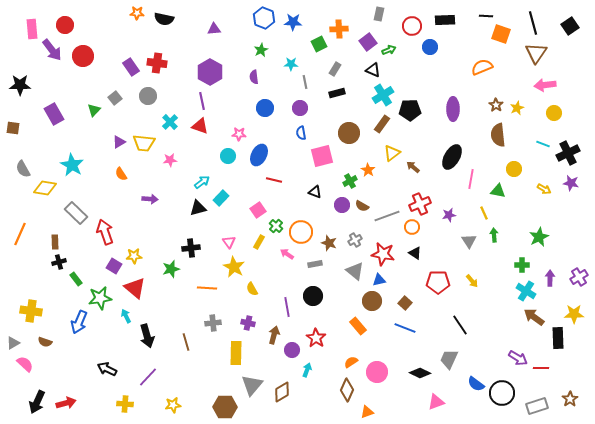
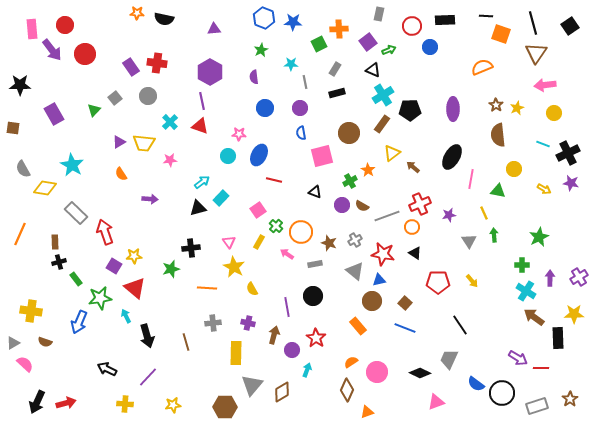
red circle at (83, 56): moved 2 px right, 2 px up
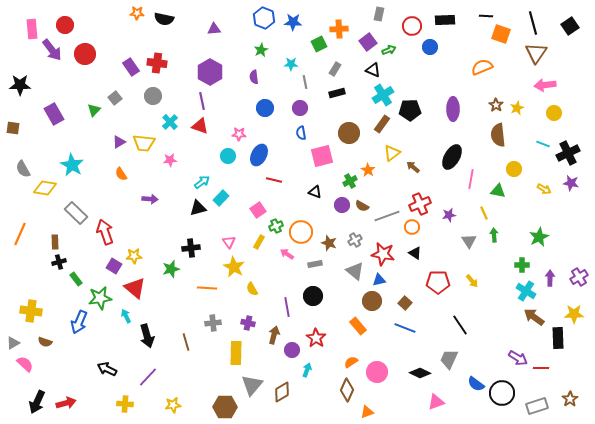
gray circle at (148, 96): moved 5 px right
green cross at (276, 226): rotated 24 degrees clockwise
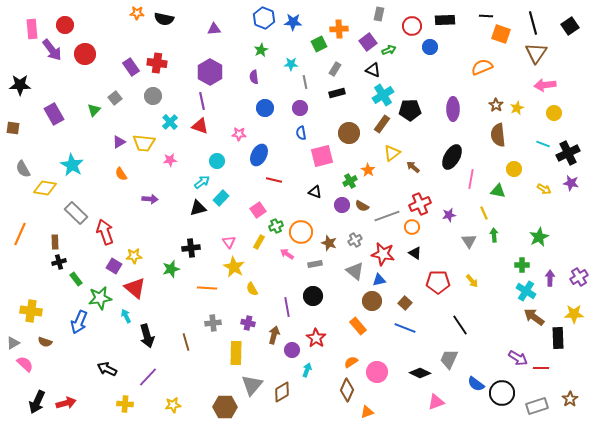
cyan circle at (228, 156): moved 11 px left, 5 px down
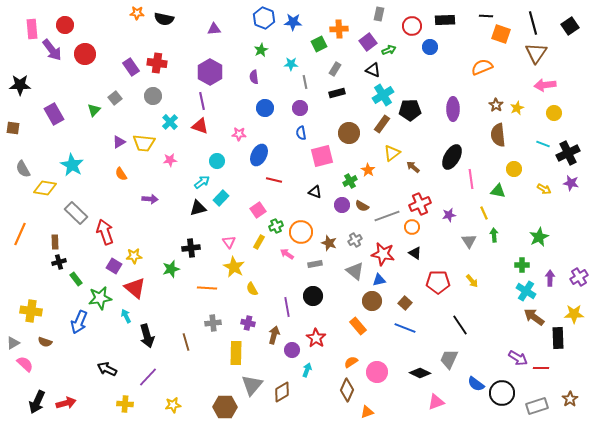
pink line at (471, 179): rotated 18 degrees counterclockwise
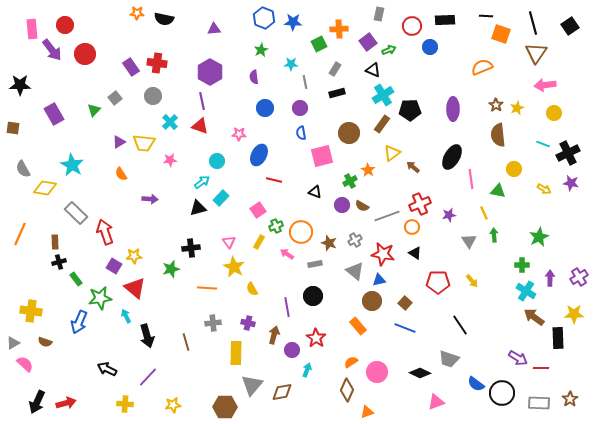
gray trapezoid at (449, 359): rotated 95 degrees counterclockwise
brown diamond at (282, 392): rotated 20 degrees clockwise
gray rectangle at (537, 406): moved 2 px right, 3 px up; rotated 20 degrees clockwise
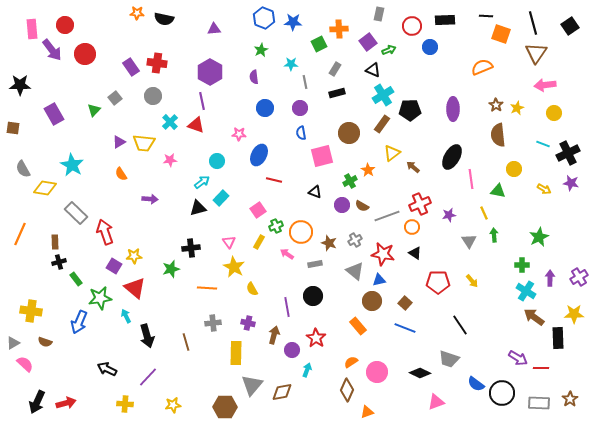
red triangle at (200, 126): moved 4 px left, 1 px up
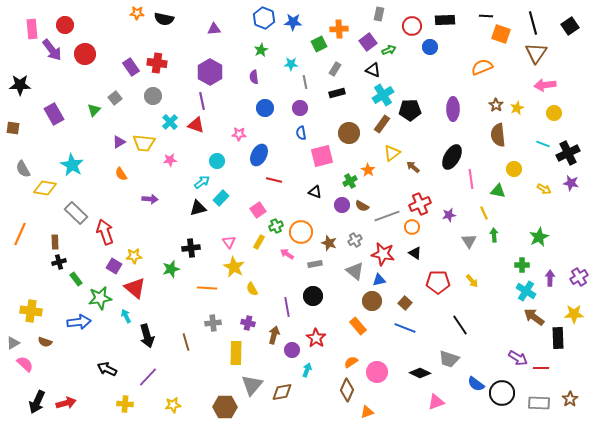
blue arrow at (79, 322): rotated 120 degrees counterclockwise
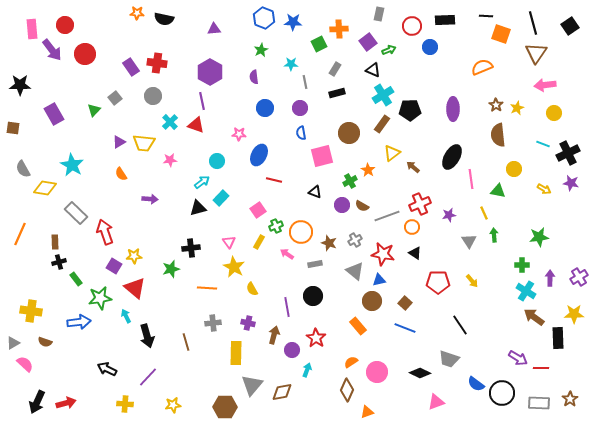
green star at (539, 237): rotated 18 degrees clockwise
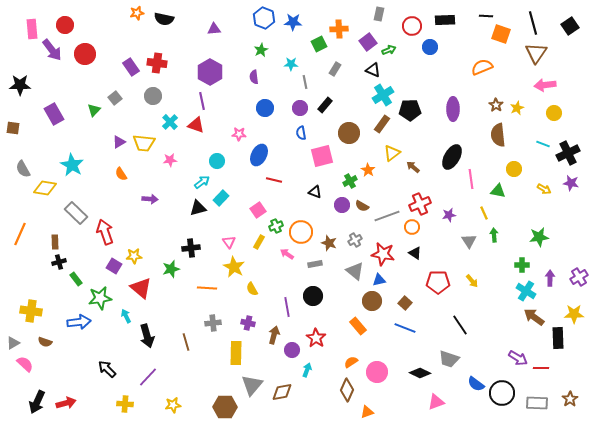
orange star at (137, 13): rotated 16 degrees counterclockwise
black rectangle at (337, 93): moved 12 px left, 12 px down; rotated 35 degrees counterclockwise
red triangle at (135, 288): moved 6 px right
black arrow at (107, 369): rotated 18 degrees clockwise
gray rectangle at (539, 403): moved 2 px left
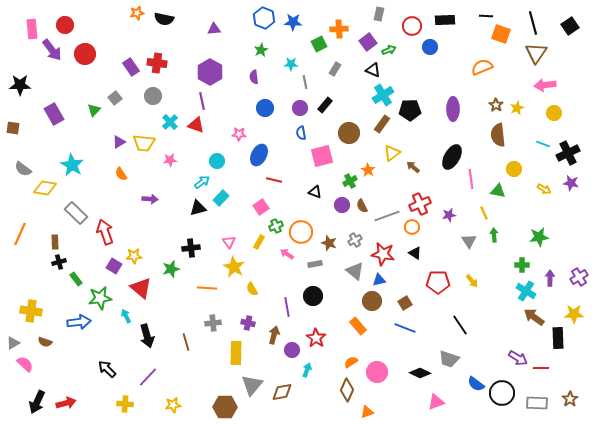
gray semicircle at (23, 169): rotated 24 degrees counterclockwise
brown semicircle at (362, 206): rotated 32 degrees clockwise
pink square at (258, 210): moved 3 px right, 3 px up
brown square at (405, 303): rotated 16 degrees clockwise
